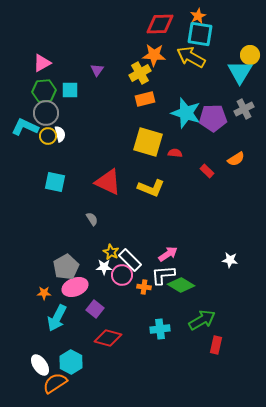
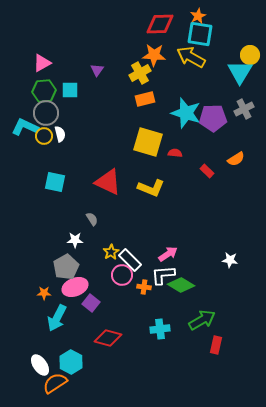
yellow circle at (48, 136): moved 4 px left
yellow star at (111, 252): rotated 14 degrees clockwise
white star at (104, 267): moved 29 px left, 27 px up
purple square at (95, 309): moved 4 px left, 6 px up
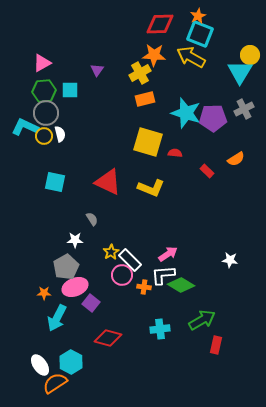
cyan square at (200, 34): rotated 12 degrees clockwise
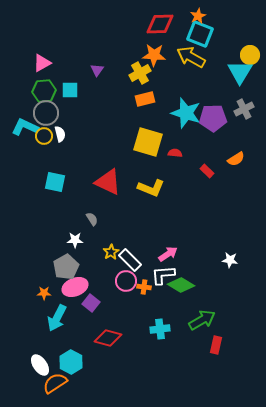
pink circle at (122, 275): moved 4 px right, 6 px down
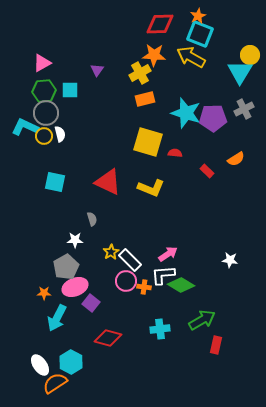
gray semicircle at (92, 219): rotated 16 degrees clockwise
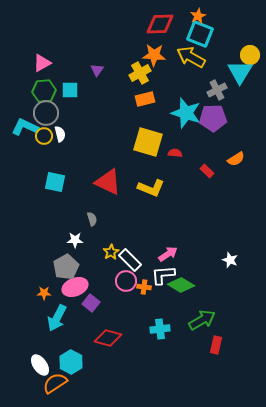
gray cross at (244, 109): moved 27 px left, 19 px up
white star at (230, 260): rotated 14 degrees clockwise
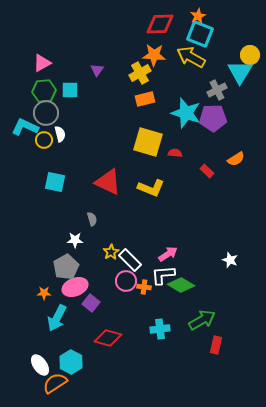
yellow circle at (44, 136): moved 4 px down
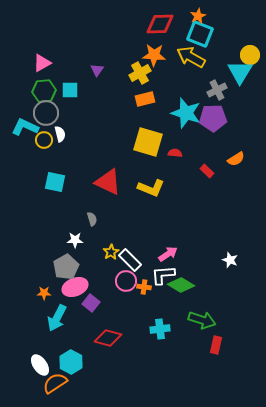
green arrow at (202, 320): rotated 48 degrees clockwise
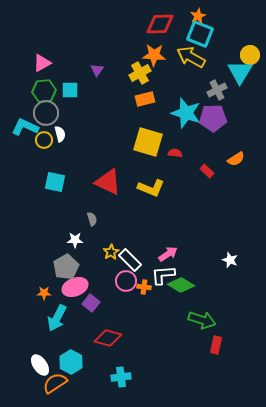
cyan cross at (160, 329): moved 39 px left, 48 px down
